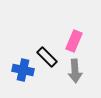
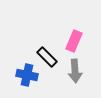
blue cross: moved 4 px right, 5 px down
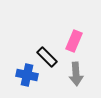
gray arrow: moved 1 px right, 3 px down
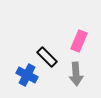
pink rectangle: moved 5 px right
blue cross: rotated 15 degrees clockwise
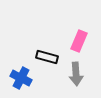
black rectangle: rotated 30 degrees counterclockwise
blue cross: moved 6 px left, 3 px down
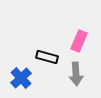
blue cross: rotated 20 degrees clockwise
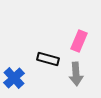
black rectangle: moved 1 px right, 2 px down
blue cross: moved 7 px left
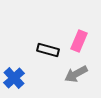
black rectangle: moved 9 px up
gray arrow: rotated 65 degrees clockwise
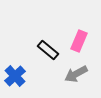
black rectangle: rotated 25 degrees clockwise
blue cross: moved 1 px right, 2 px up
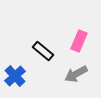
black rectangle: moved 5 px left, 1 px down
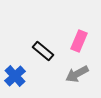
gray arrow: moved 1 px right
